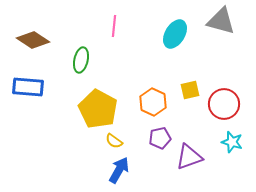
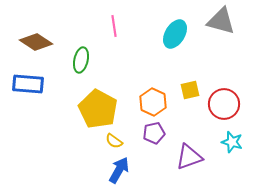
pink line: rotated 15 degrees counterclockwise
brown diamond: moved 3 px right, 2 px down
blue rectangle: moved 3 px up
purple pentagon: moved 6 px left, 5 px up
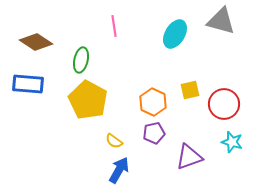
yellow pentagon: moved 10 px left, 9 px up
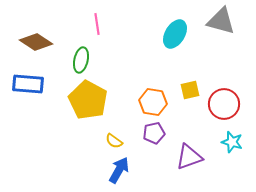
pink line: moved 17 px left, 2 px up
orange hexagon: rotated 16 degrees counterclockwise
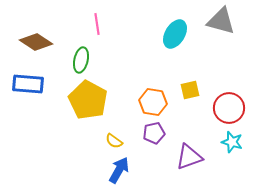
red circle: moved 5 px right, 4 px down
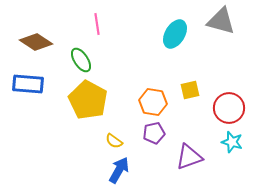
green ellipse: rotated 45 degrees counterclockwise
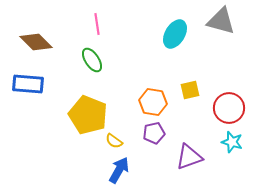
brown diamond: rotated 12 degrees clockwise
green ellipse: moved 11 px right
yellow pentagon: moved 15 px down; rotated 6 degrees counterclockwise
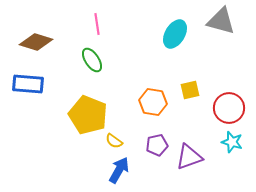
brown diamond: rotated 28 degrees counterclockwise
purple pentagon: moved 3 px right, 12 px down
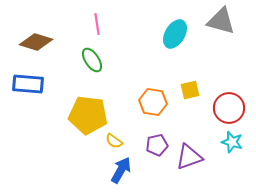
yellow pentagon: rotated 15 degrees counterclockwise
blue arrow: moved 2 px right
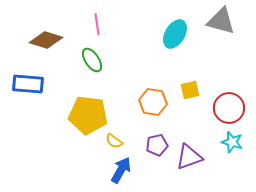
brown diamond: moved 10 px right, 2 px up
